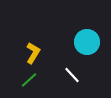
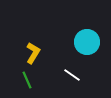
white line: rotated 12 degrees counterclockwise
green line: moved 2 px left; rotated 72 degrees counterclockwise
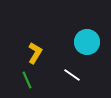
yellow L-shape: moved 2 px right
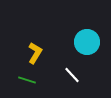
white line: rotated 12 degrees clockwise
green line: rotated 48 degrees counterclockwise
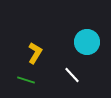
green line: moved 1 px left
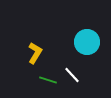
green line: moved 22 px right
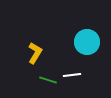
white line: rotated 54 degrees counterclockwise
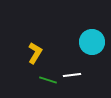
cyan circle: moved 5 px right
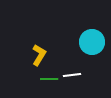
yellow L-shape: moved 4 px right, 2 px down
green line: moved 1 px right, 1 px up; rotated 18 degrees counterclockwise
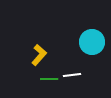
yellow L-shape: rotated 10 degrees clockwise
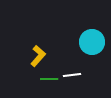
yellow L-shape: moved 1 px left, 1 px down
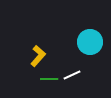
cyan circle: moved 2 px left
white line: rotated 18 degrees counterclockwise
